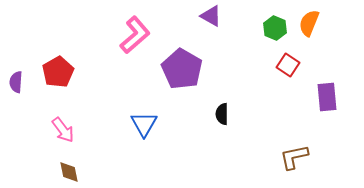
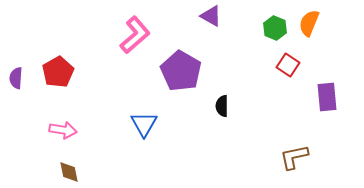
purple pentagon: moved 1 px left, 2 px down
purple semicircle: moved 4 px up
black semicircle: moved 8 px up
pink arrow: rotated 44 degrees counterclockwise
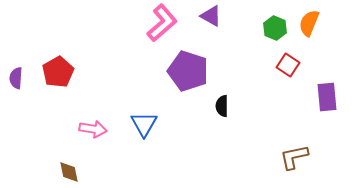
pink L-shape: moved 27 px right, 12 px up
purple pentagon: moved 7 px right; rotated 12 degrees counterclockwise
pink arrow: moved 30 px right, 1 px up
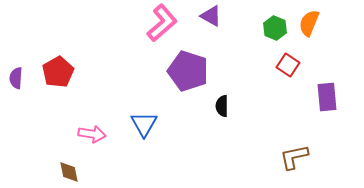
pink arrow: moved 1 px left, 5 px down
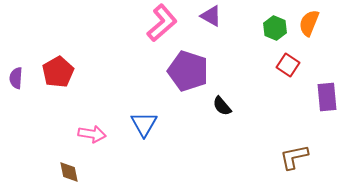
black semicircle: rotated 40 degrees counterclockwise
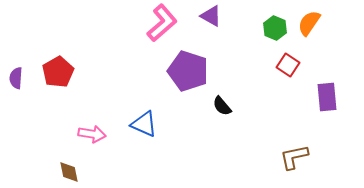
orange semicircle: rotated 12 degrees clockwise
blue triangle: rotated 36 degrees counterclockwise
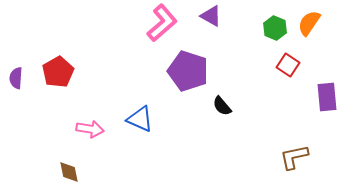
blue triangle: moved 4 px left, 5 px up
pink arrow: moved 2 px left, 5 px up
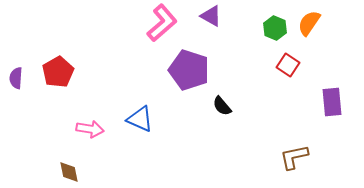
purple pentagon: moved 1 px right, 1 px up
purple rectangle: moved 5 px right, 5 px down
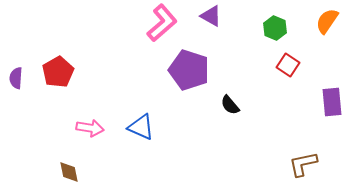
orange semicircle: moved 18 px right, 2 px up
black semicircle: moved 8 px right, 1 px up
blue triangle: moved 1 px right, 8 px down
pink arrow: moved 1 px up
brown L-shape: moved 9 px right, 7 px down
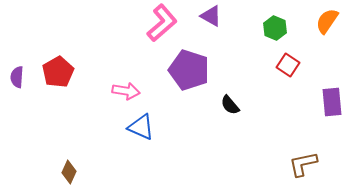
purple semicircle: moved 1 px right, 1 px up
pink arrow: moved 36 px right, 37 px up
brown diamond: rotated 35 degrees clockwise
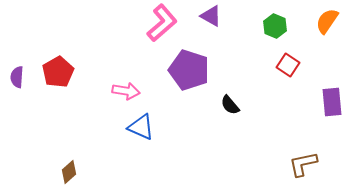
green hexagon: moved 2 px up
brown diamond: rotated 25 degrees clockwise
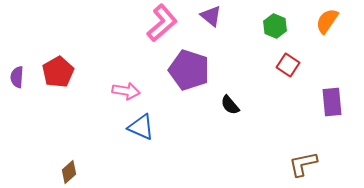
purple triangle: rotated 10 degrees clockwise
